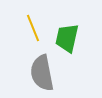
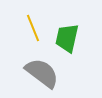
gray semicircle: rotated 138 degrees clockwise
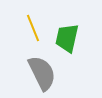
gray semicircle: rotated 27 degrees clockwise
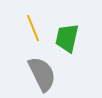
gray semicircle: moved 1 px down
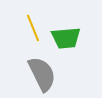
green trapezoid: moved 1 px left; rotated 108 degrees counterclockwise
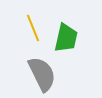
green trapezoid: rotated 72 degrees counterclockwise
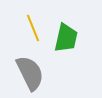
gray semicircle: moved 12 px left, 1 px up
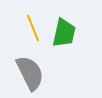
green trapezoid: moved 2 px left, 5 px up
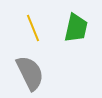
green trapezoid: moved 12 px right, 5 px up
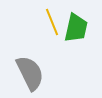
yellow line: moved 19 px right, 6 px up
